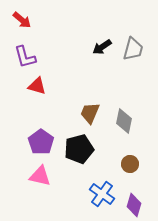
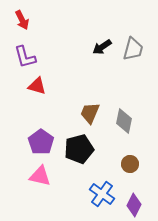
red arrow: rotated 24 degrees clockwise
purple diamond: rotated 10 degrees clockwise
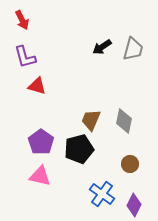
brown trapezoid: moved 1 px right, 7 px down
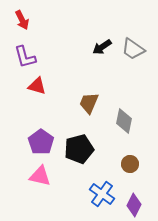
gray trapezoid: rotated 110 degrees clockwise
brown trapezoid: moved 2 px left, 17 px up
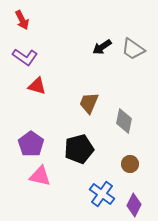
purple L-shape: rotated 40 degrees counterclockwise
purple pentagon: moved 10 px left, 2 px down
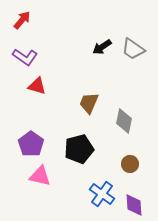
red arrow: rotated 114 degrees counterclockwise
purple diamond: rotated 30 degrees counterclockwise
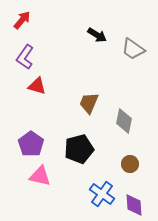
black arrow: moved 5 px left, 12 px up; rotated 114 degrees counterclockwise
purple L-shape: rotated 90 degrees clockwise
